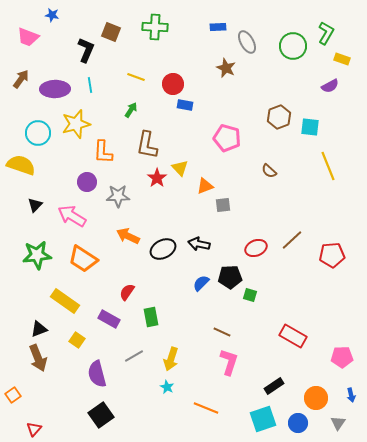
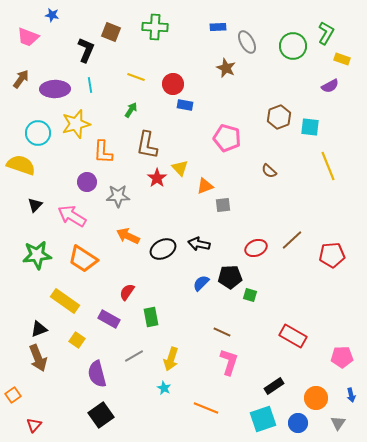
cyan star at (167, 387): moved 3 px left, 1 px down
red triangle at (34, 429): moved 4 px up
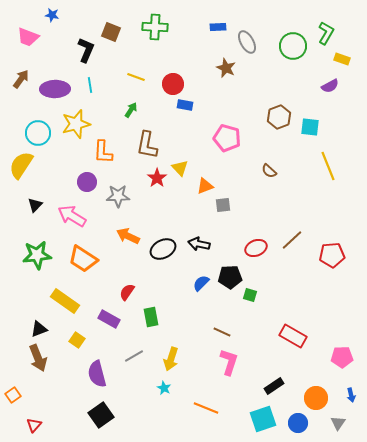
yellow semicircle at (21, 165): rotated 76 degrees counterclockwise
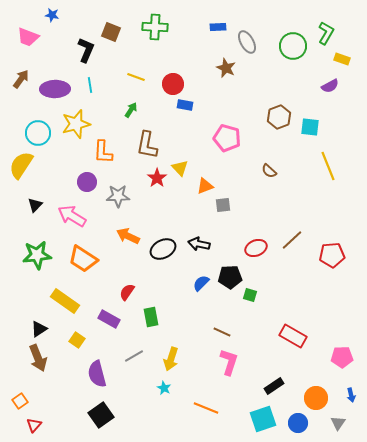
black triangle at (39, 329): rotated 12 degrees counterclockwise
orange square at (13, 395): moved 7 px right, 6 px down
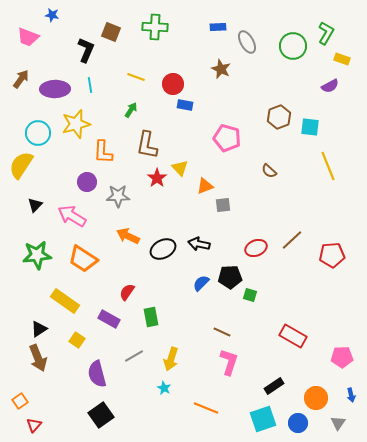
brown star at (226, 68): moved 5 px left, 1 px down
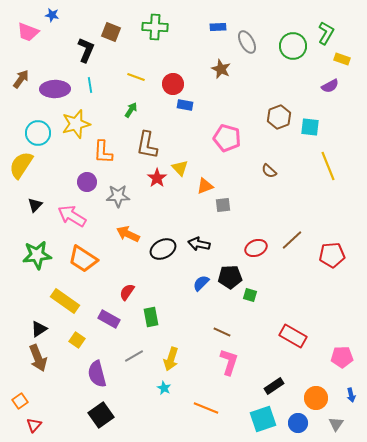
pink trapezoid at (28, 37): moved 5 px up
orange arrow at (128, 236): moved 2 px up
gray triangle at (338, 423): moved 2 px left, 1 px down
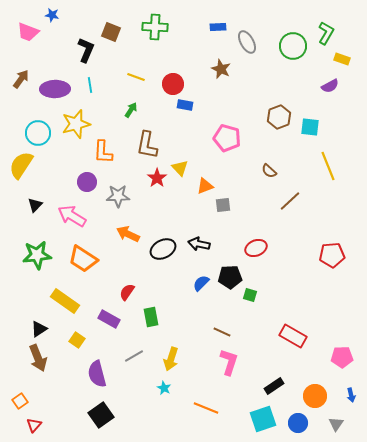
brown line at (292, 240): moved 2 px left, 39 px up
orange circle at (316, 398): moved 1 px left, 2 px up
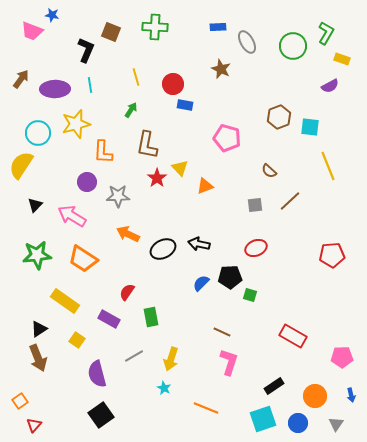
pink trapezoid at (28, 32): moved 4 px right, 1 px up
yellow line at (136, 77): rotated 54 degrees clockwise
gray square at (223, 205): moved 32 px right
